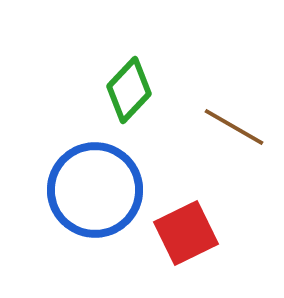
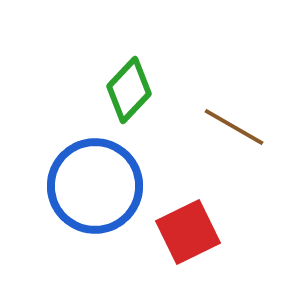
blue circle: moved 4 px up
red square: moved 2 px right, 1 px up
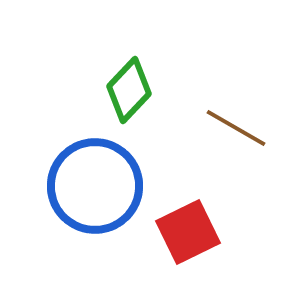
brown line: moved 2 px right, 1 px down
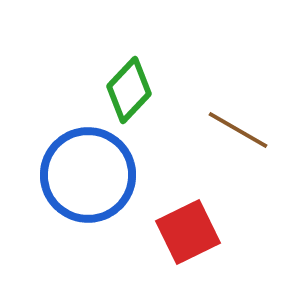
brown line: moved 2 px right, 2 px down
blue circle: moved 7 px left, 11 px up
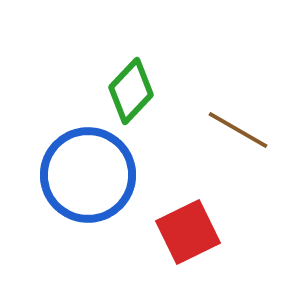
green diamond: moved 2 px right, 1 px down
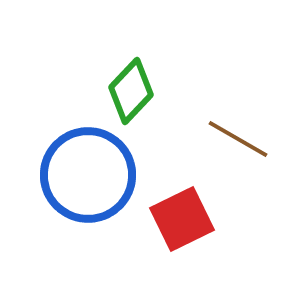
brown line: moved 9 px down
red square: moved 6 px left, 13 px up
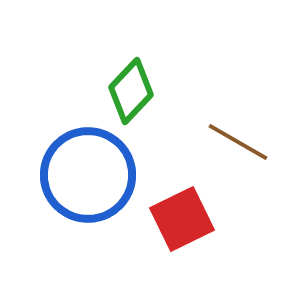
brown line: moved 3 px down
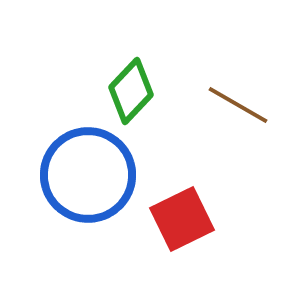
brown line: moved 37 px up
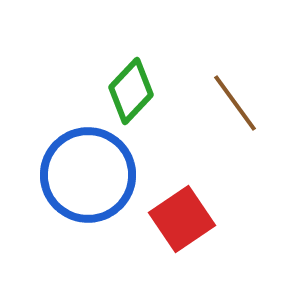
brown line: moved 3 px left, 2 px up; rotated 24 degrees clockwise
red square: rotated 8 degrees counterclockwise
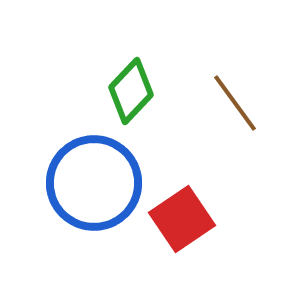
blue circle: moved 6 px right, 8 px down
